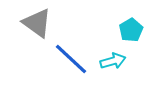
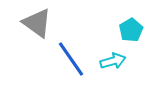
blue line: rotated 12 degrees clockwise
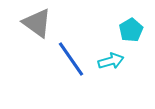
cyan arrow: moved 2 px left
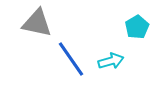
gray triangle: rotated 24 degrees counterclockwise
cyan pentagon: moved 6 px right, 3 px up
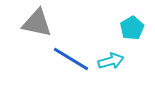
cyan pentagon: moved 5 px left, 1 px down
blue line: rotated 24 degrees counterclockwise
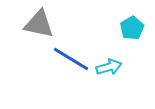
gray triangle: moved 2 px right, 1 px down
cyan arrow: moved 2 px left, 6 px down
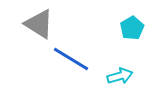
gray triangle: rotated 20 degrees clockwise
cyan arrow: moved 11 px right, 9 px down
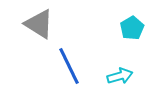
blue line: moved 2 px left, 7 px down; rotated 33 degrees clockwise
